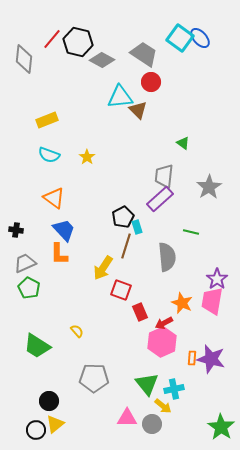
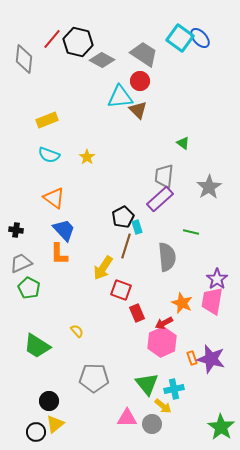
red circle at (151, 82): moved 11 px left, 1 px up
gray trapezoid at (25, 263): moved 4 px left
red rectangle at (140, 312): moved 3 px left, 1 px down
orange rectangle at (192, 358): rotated 24 degrees counterclockwise
black circle at (36, 430): moved 2 px down
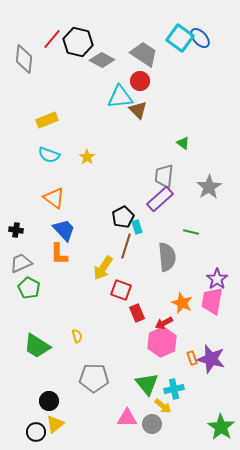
yellow semicircle at (77, 331): moved 5 px down; rotated 24 degrees clockwise
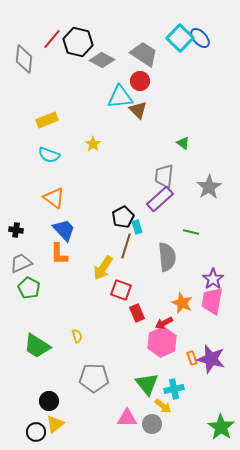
cyan square at (180, 38): rotated 8 degrees clockwise
yellow star at (87, 157): moved 6 px right, 13 px up
purple star at (217, 279): moved 4 px left
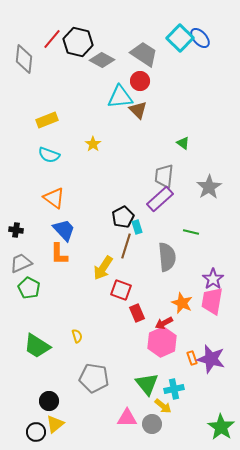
gray pentagon at (94, 378): rotated 8 degrees clockwise
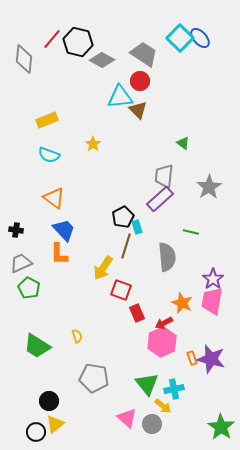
pink triangle at (127, 418): rotated 40 degrees clockwise
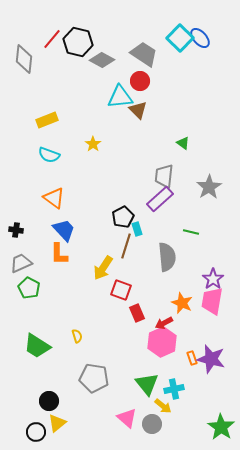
cyan rectangle at (137, 227): moved 2 px down
yellow triangle at (55, 424): moved 2 px right, 1 px up
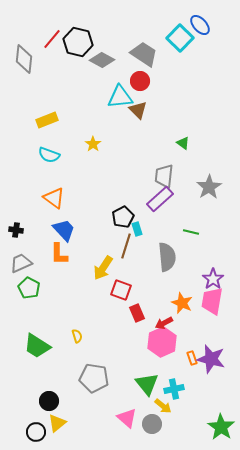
blue ellipse at (200, 38): moved 13 px up
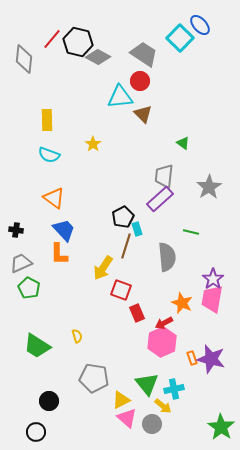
gray diamond at (102, 60): moved 4 px left, 3 px up
brown triangle at (138, 110): moved 5 px right, 4 px down
yellow rectangle at (47, 120): rotated 70 degrees counterclockwise
pink trapezoid at (212, 301): moved 2 px up
yellow triangle at (57, 423): moved 64 px right, 23 px up; rotated 12 degrees clockwise
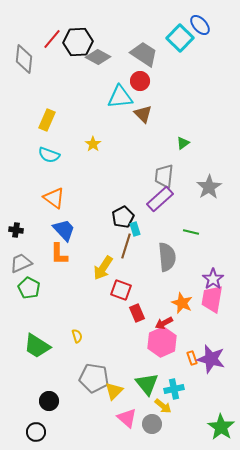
black hexagon at (78, 42): rotated 16 degrees counterclockwise
yellow rectangle at (47, 120): rotated 25 degrees clockwise
green triangle at (183, 143): rotated 48 degrees clockwise
cyan rectangle at (137, 229): moved 2 px left
yellow triangle at (121, 400): moved 7 px left, 9 px up; rotated 18 degrees counterclockwise
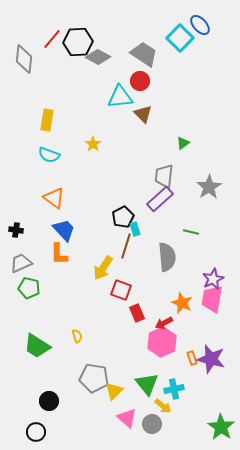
yellow rectangle at (47, 120): rotated 15 degrees counterclockwise
purple star at (213, 279): rotated 10 degrees clockwise
green pentagon at (29, 288): rotated 15 degrees counterclockwise
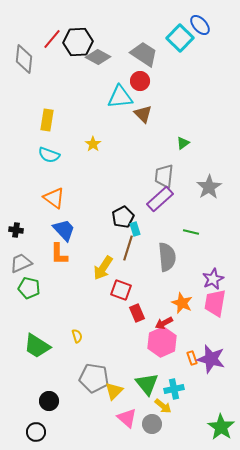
brown line at (126, 246): moved 2 px right, 2 px down
pink trapezoid at (212, 299): moved 3 px right, 4 px down
